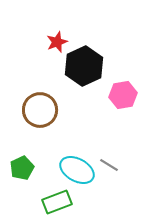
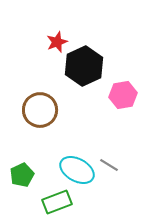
green pentagon: moved 7 px down
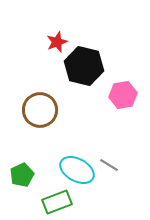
black hexagon: rotated 21 degrees counterclockwise
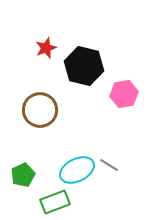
red star: moved 11 px left, 6 px down
pink hexagon: moved 1 px right, 1 px up
cyan ellipse: rotated 56 degrees counterclockwise
green pentagon: moved 1 px right
green rectangle: moved 2 px left
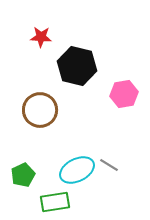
red star: moved 5 px left, 11 px up; rotated 25 degrees clockwise
black hexagon: moved 7 px left
green rectangle: rotated 12 degrees clockwise
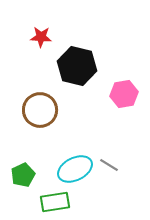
cyan ellipse: moved 2 px left, 1 px up
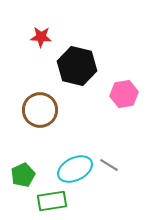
green rectangle: moved 3 px left, 1 px up
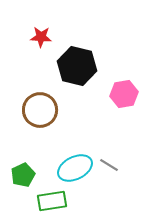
cyan ellipse: moved 1 px up
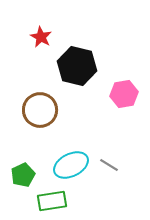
red star: rotated 25 degrees clockwise
cyan ellipse: moved 4 px left, 3 px up
